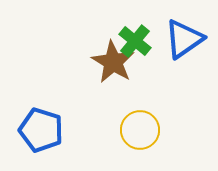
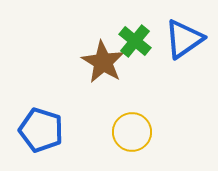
brown star: moved 10 px left
yellow circle: moved 8 px left, 2 px down
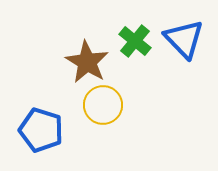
blue triangle: rotated 39 degrees counterclockwise
brown star: moved 16 px left
yellow circle: moved 29 px left, 27 px up
